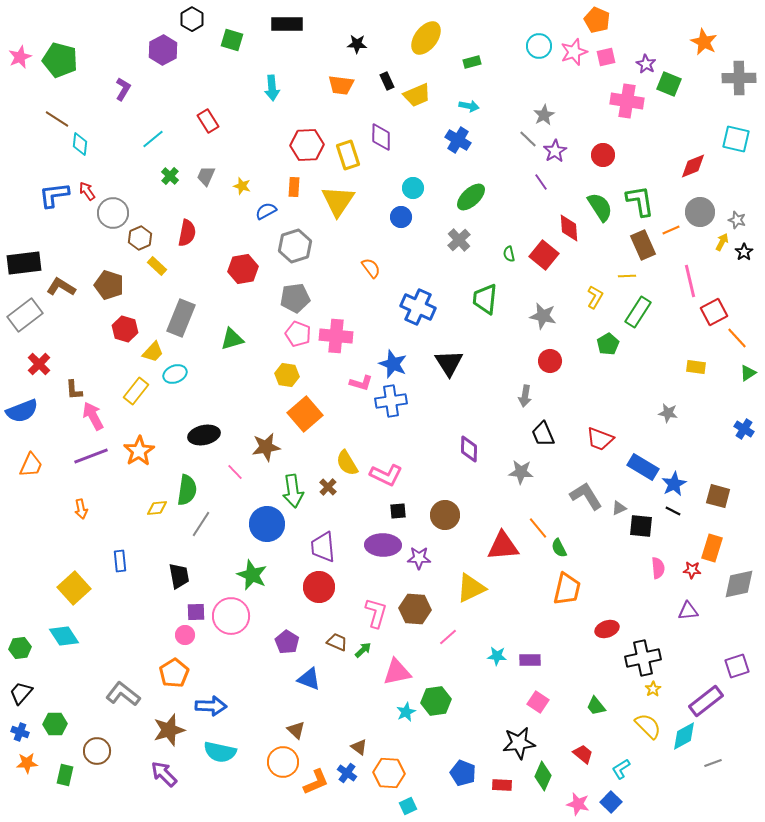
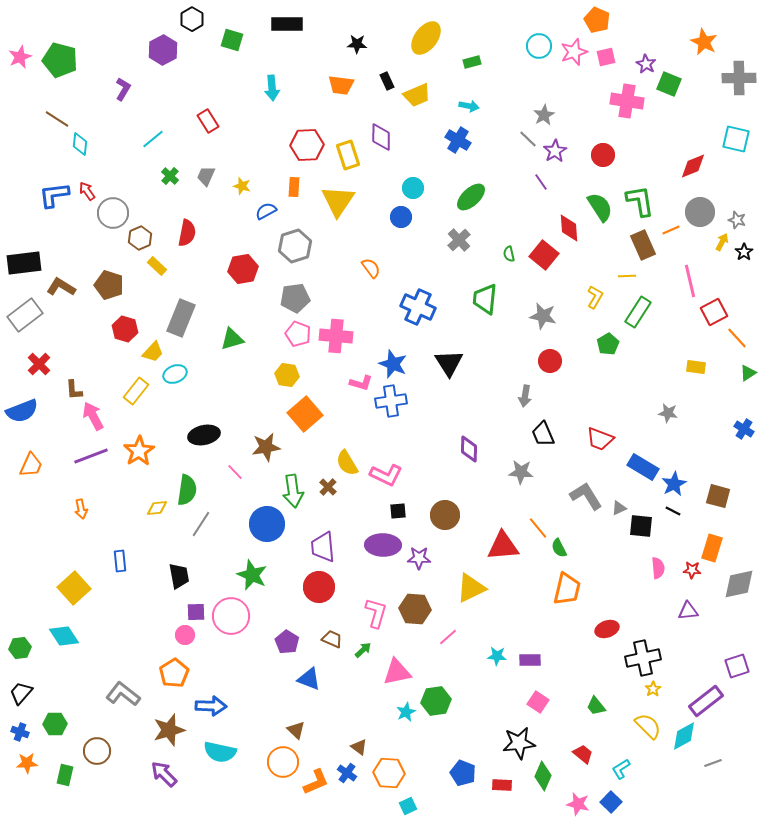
brown trapezoid at (337, 642): moved 5 px left, 3 px up
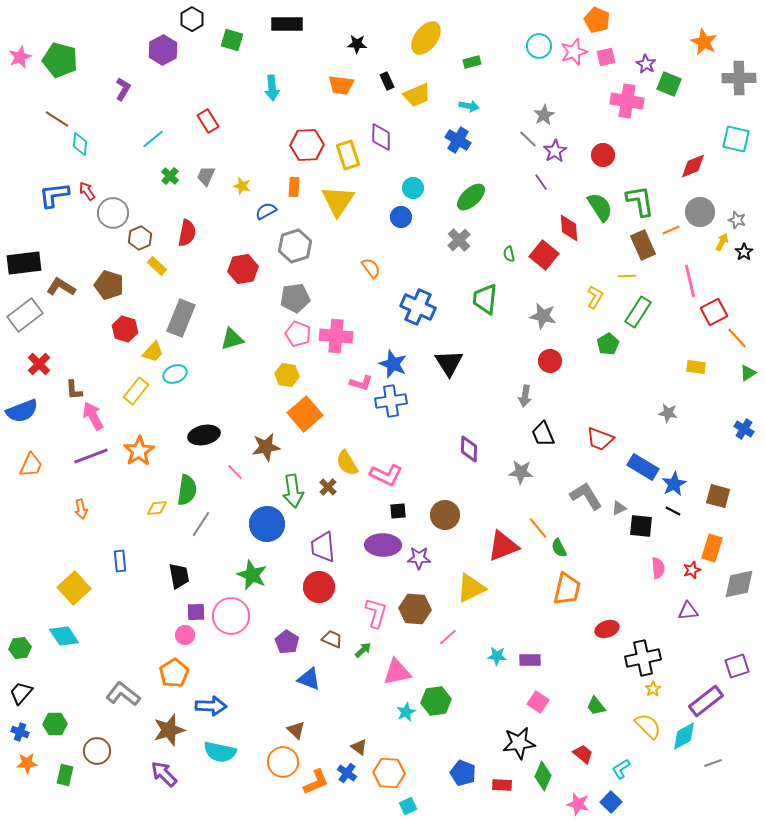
red triangle at (503, 546): rotated 16 degrees counterclockwise
red star at (692, 570): rotated 24 degrees counterclockwise
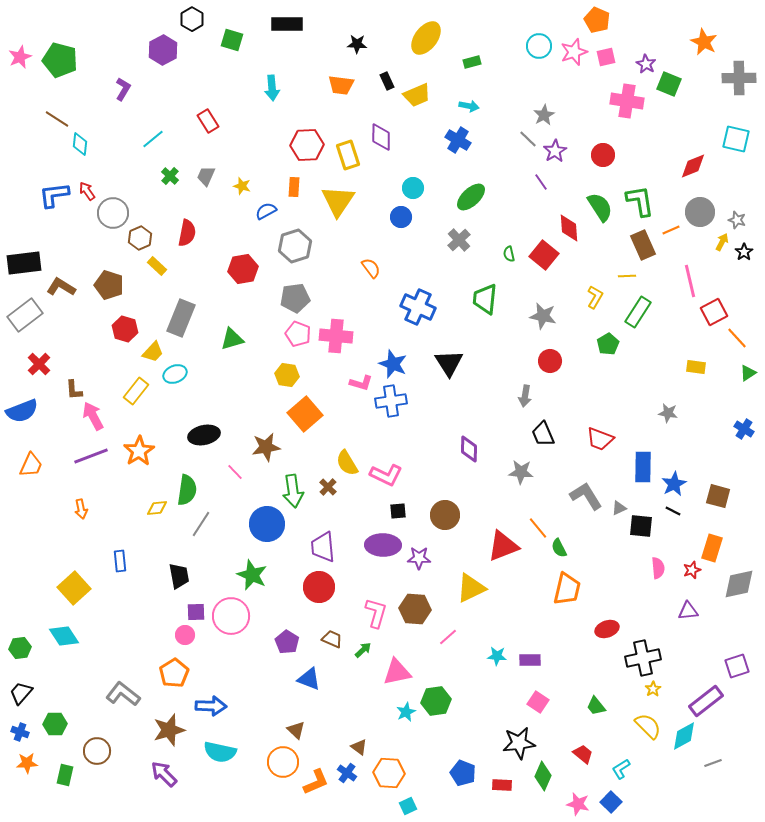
blue rectangle at (643, 467): rotated 60 degrees clockwise
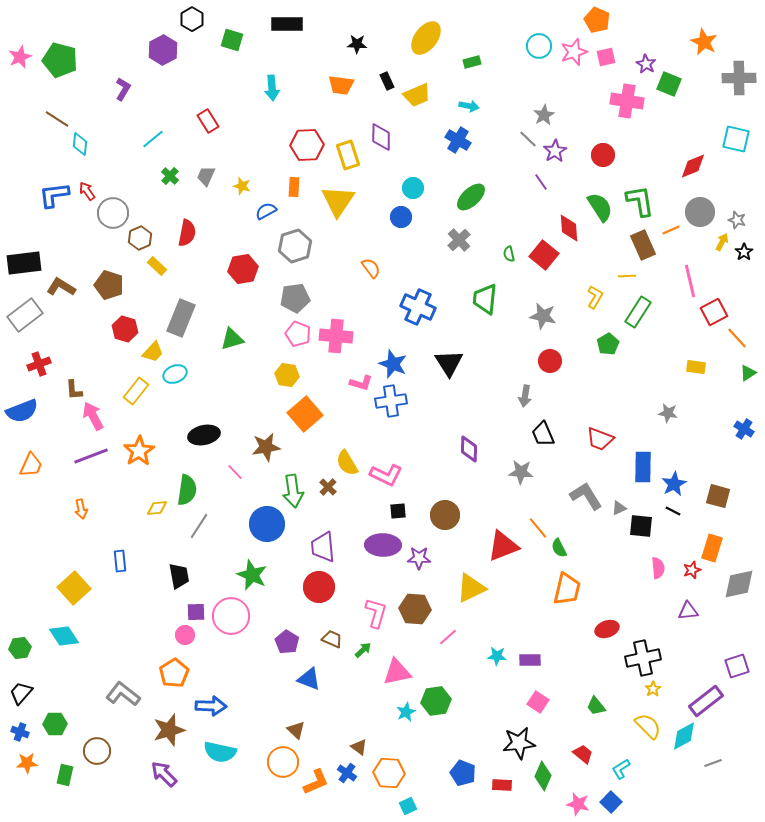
red cross at (39, 364): rotated 25 degrees clockwise
gray line at (201, 524): moved 2 px left, 2 px down
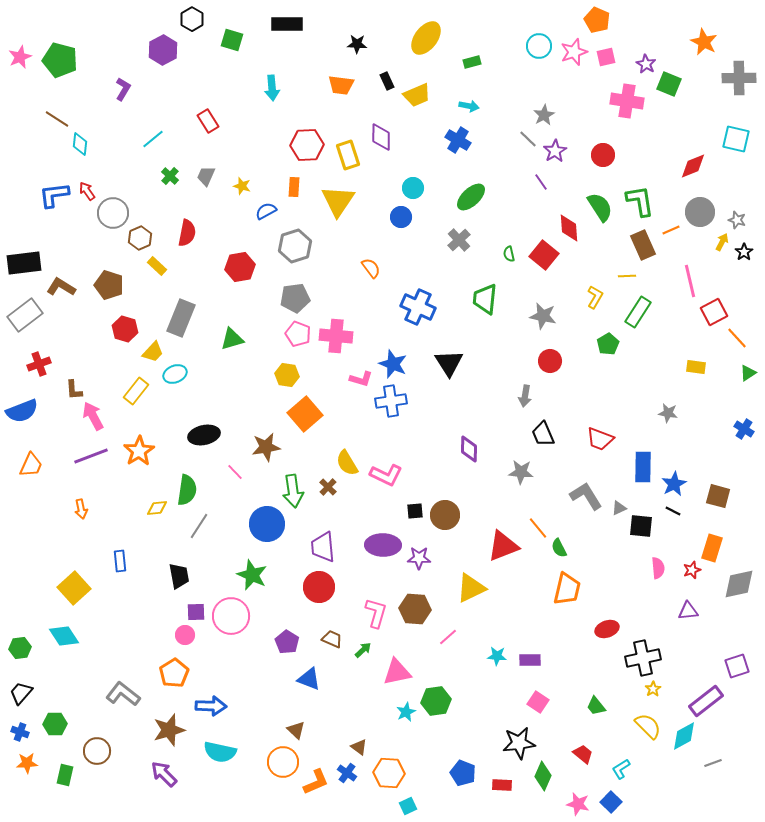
red hexagon at (243, 269): moved 3 px left, 2 px up
pink L-shape at (361, 383): moved 4 px up
black square at (398, 511): moved 17 px right
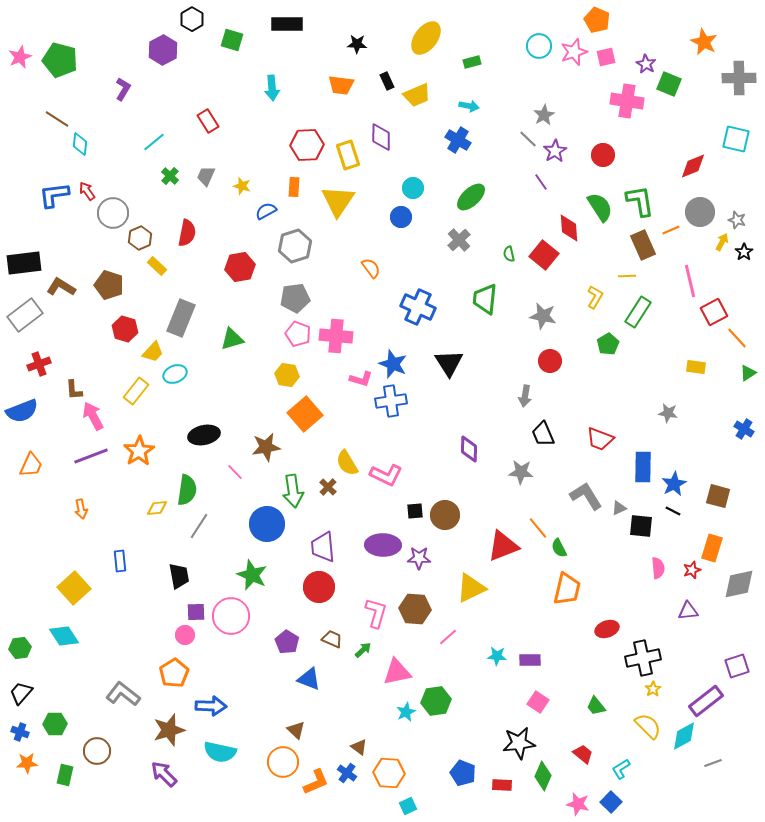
cyan line at (153, 139): moved 1 px right, 3 px down
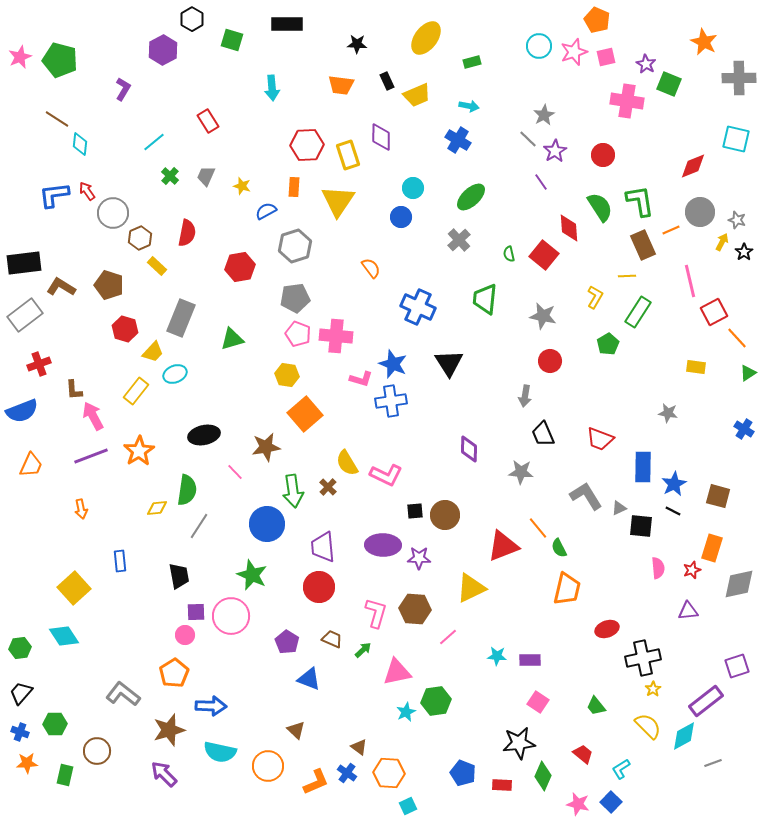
orange circle at (283, 762): moved 15 px left, 4 px down
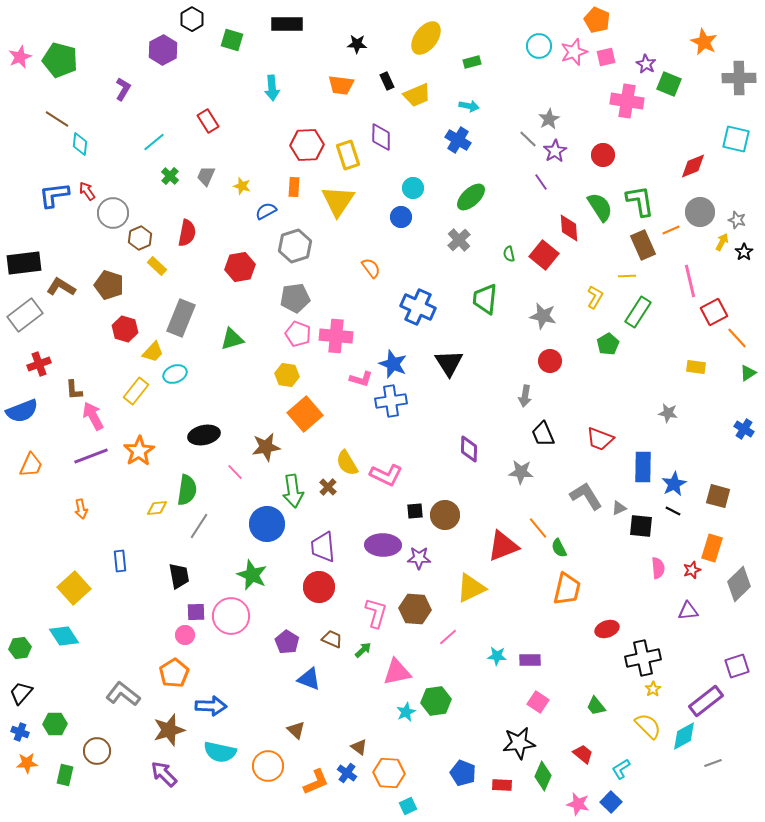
gray star at (544, 115): moved 5 px right, 4 px down
gray diamond at (739, 584): rotated 32 degrees counterclockwise
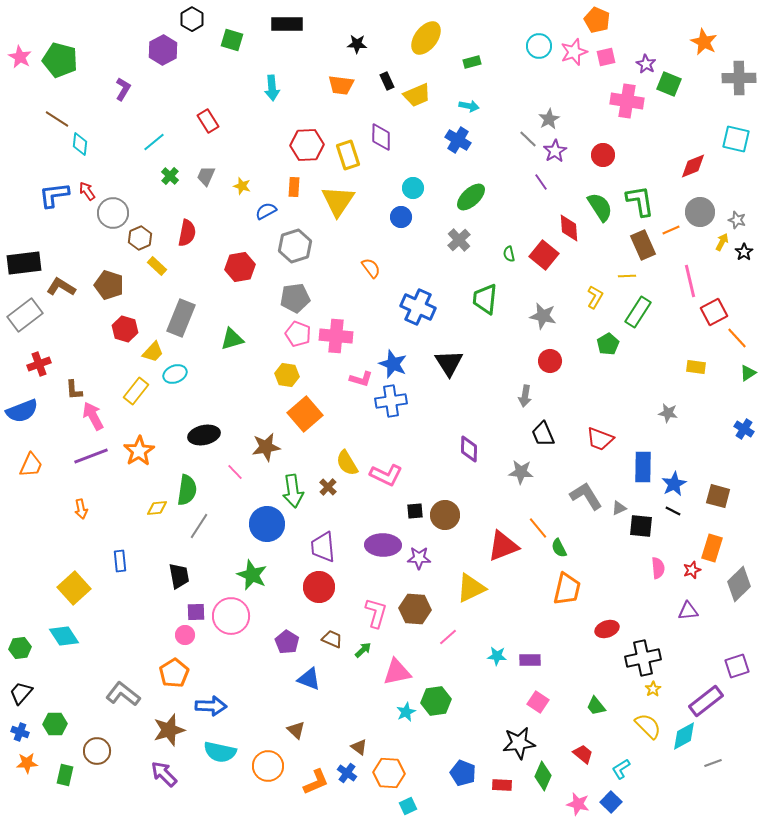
pink star at (20, 57): rotated 20 degrees counterclockwise
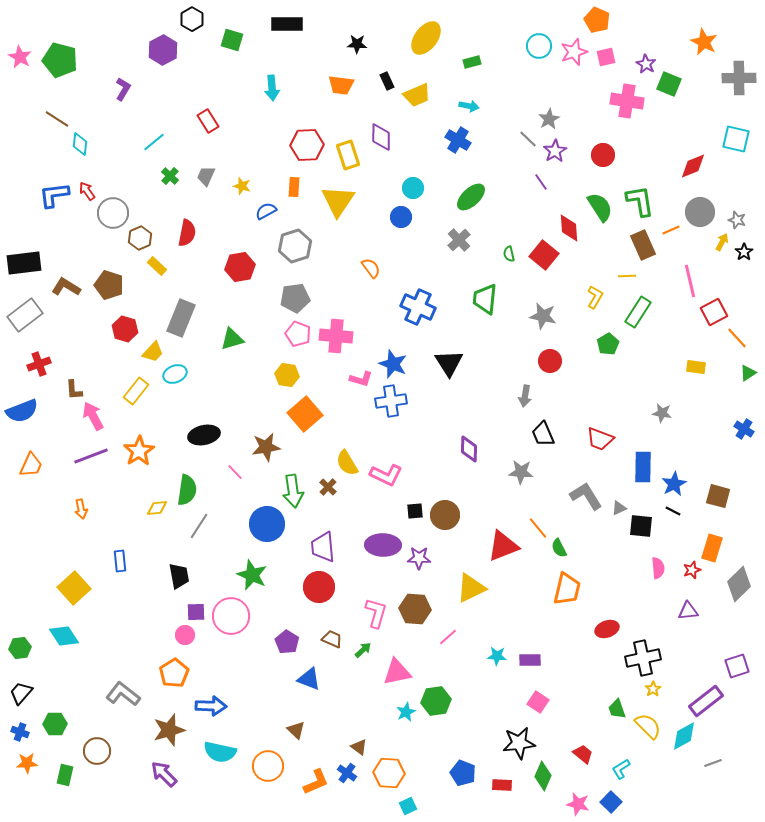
brown L-shape at (61, 287): moved 5 px right
gray star at (668, 413): moved 6 px left
green trapezoid at (596, 706): moved 21 px right, 3 px down; rotated 20 degrees clockwise
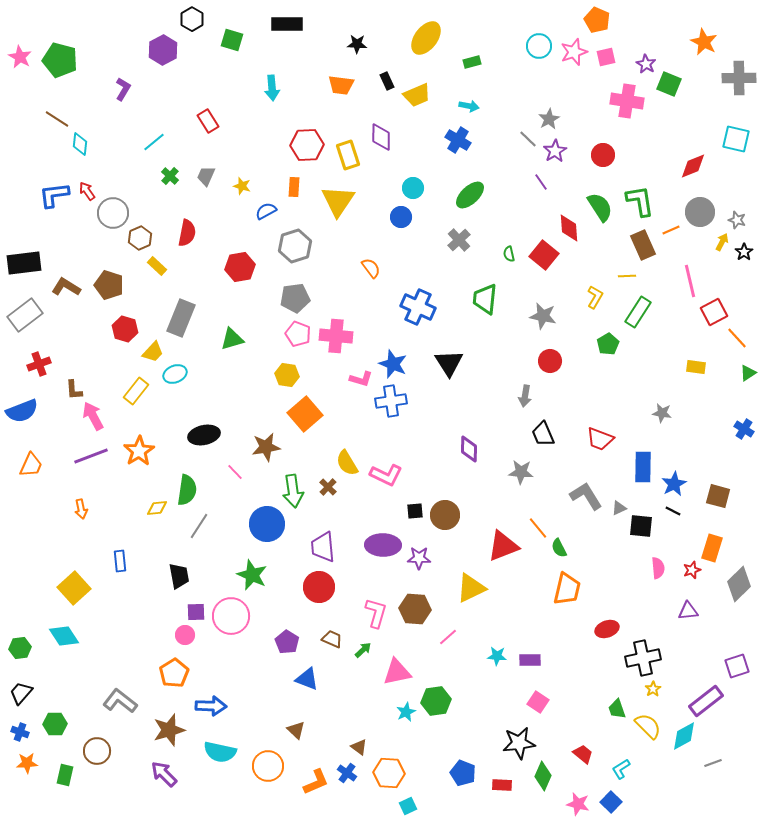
green ellipse at (471, 197): moved 1 px left, 2 px up
blue triangle at (309, 679): moved 2 px left
gray L-shape at (123, 694): moved 3 px left, 7 px down
